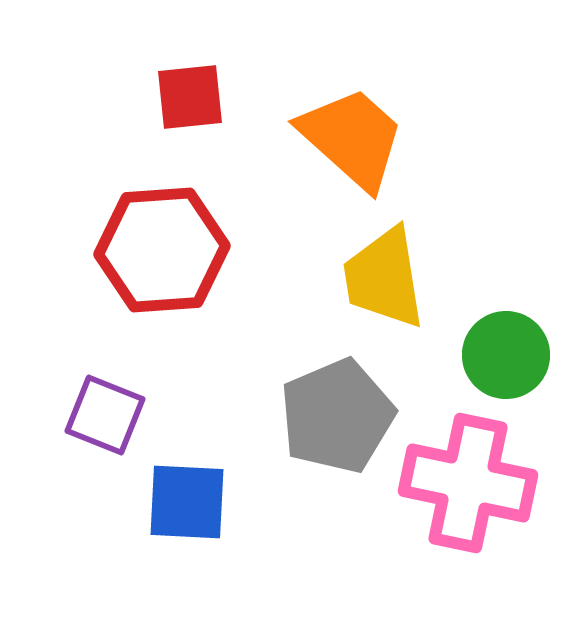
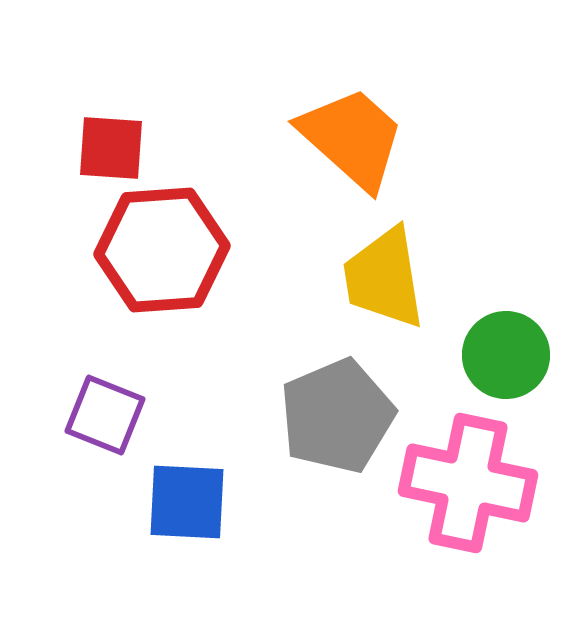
red square: moved 79 px left, 51 px down; rotated 10 degrees clockwise
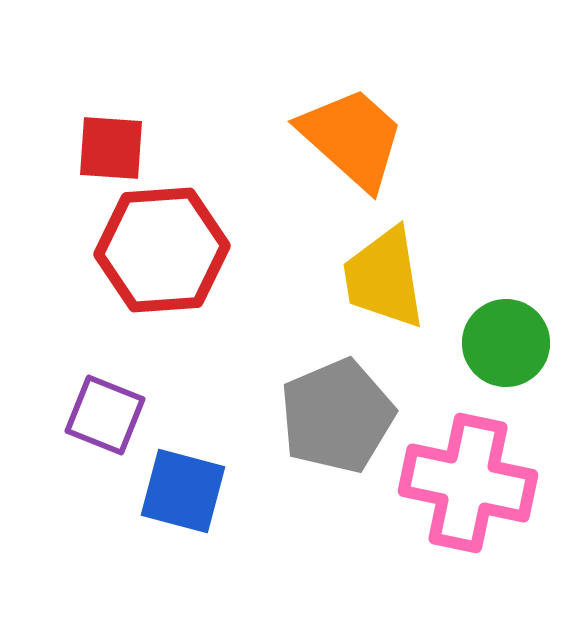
green circle: moved 12 px up
blue square: moved 4 px left, 11 px up; rotated 12 degrees clockwise
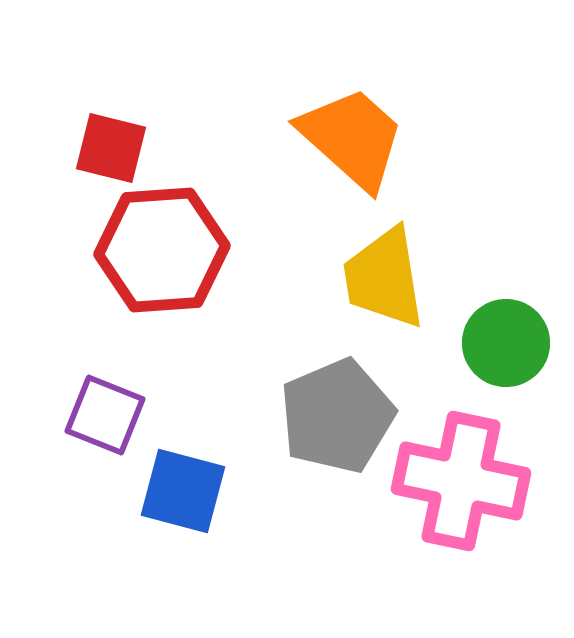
red square: rotated 10 degrees clockwise
pink cross: moved 7 px left, 2 px up
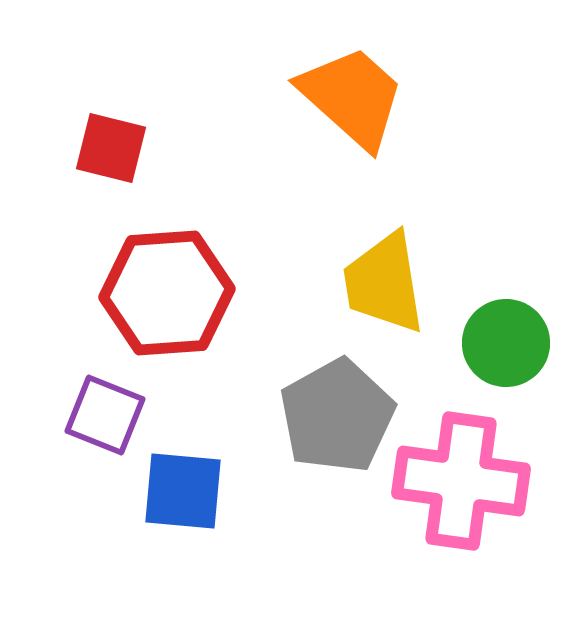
orange trapezoid: moved 41 px up
red hexagon: moved 5 px right, 43 px down
yellow trapezoid: moved 5 px down
gray pentagon: rotated 6 degrees counterclockwise
pink cross: rotated 4 degrees counterclockwise
blue square: rotated 10 degrees counterclockwise
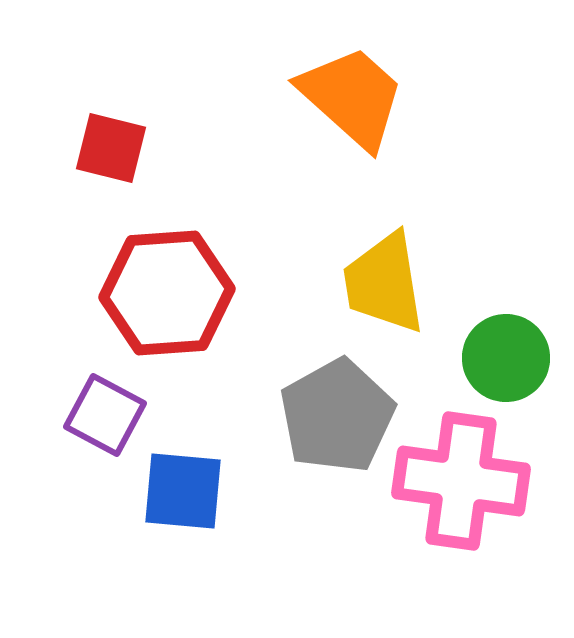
green circle: moved 15 px down
purple square: rotated 6 degrees clockwise
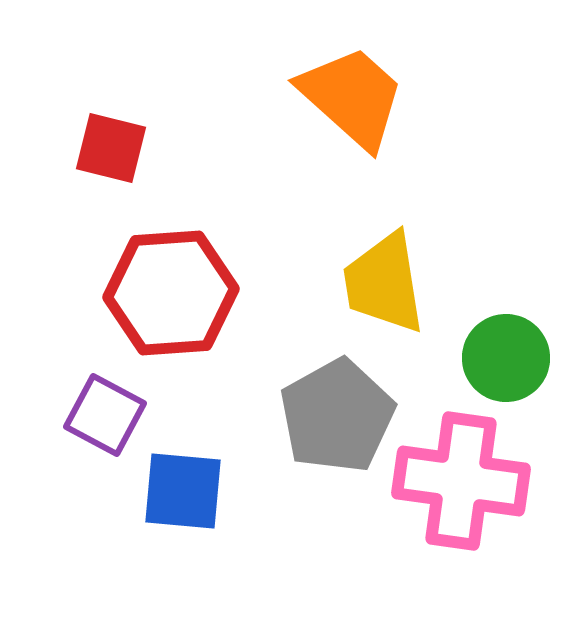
red hexagon: moved 4 px right
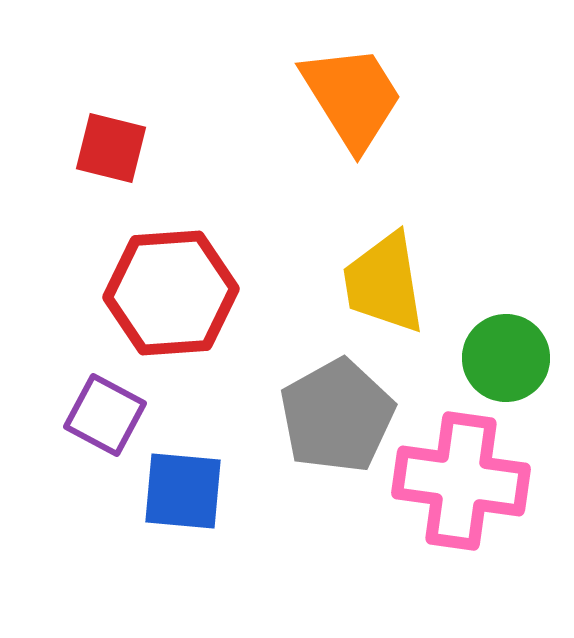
orange trapezoid: rotated 16 degrees clockwise
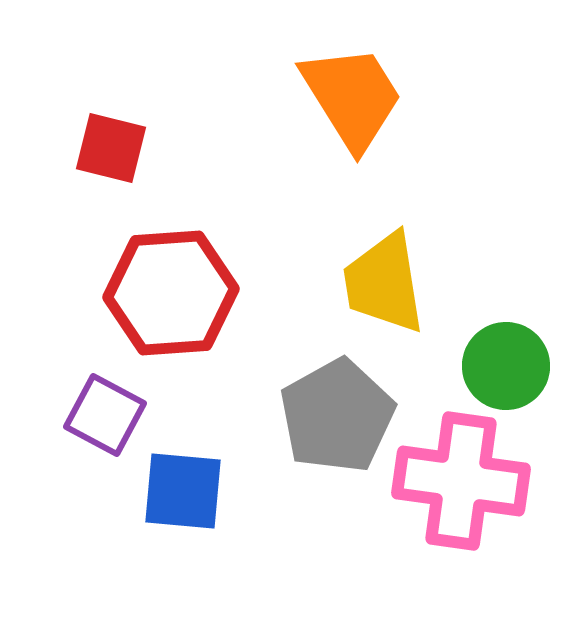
green circle: moved 8 px down
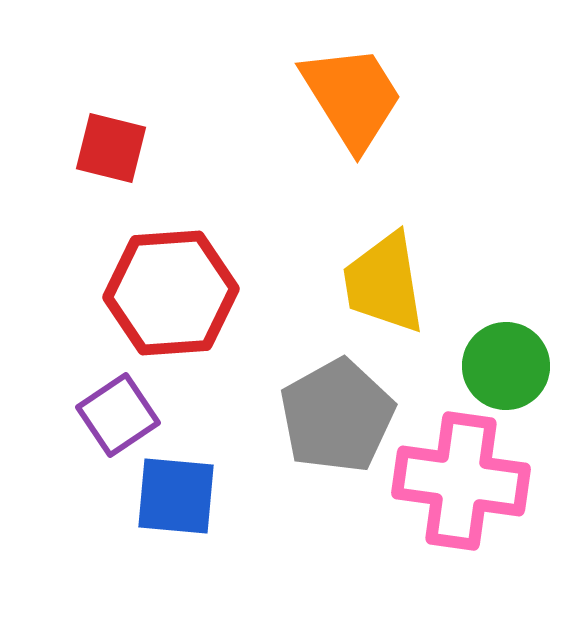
purple square: moved 13 px right; rotated 28 degrees clockwise
blue square: moved 7 px left, 5 px down
